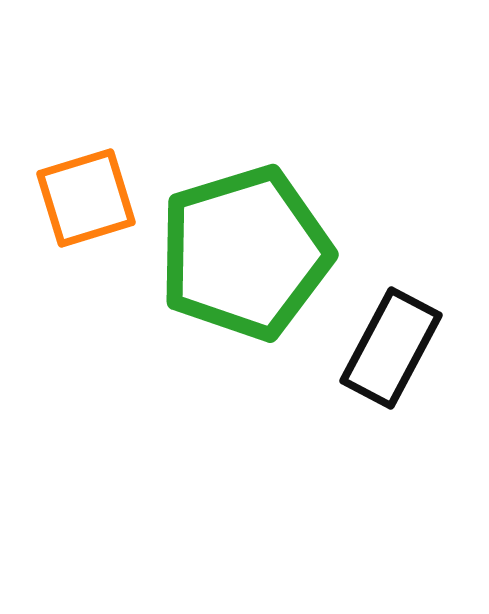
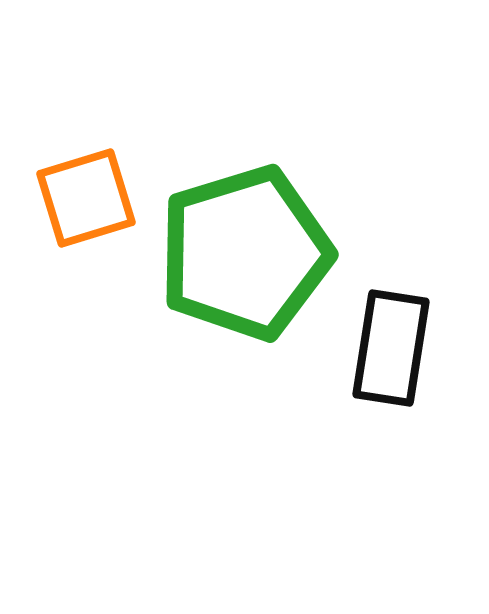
black rectangle: rotated 19 degrees counterclockwise
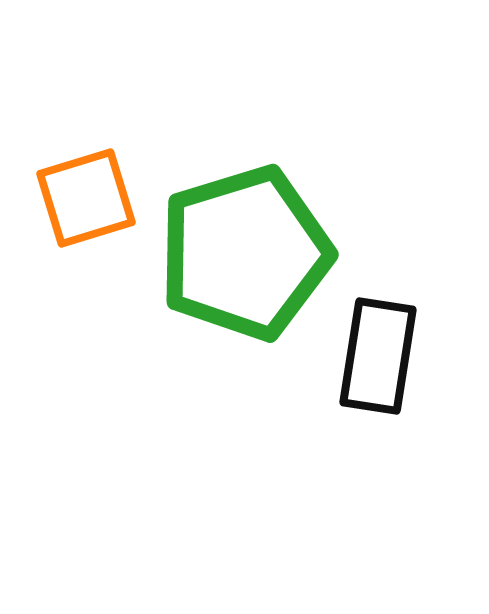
black rectangle: moved 13 px left, 8 px down
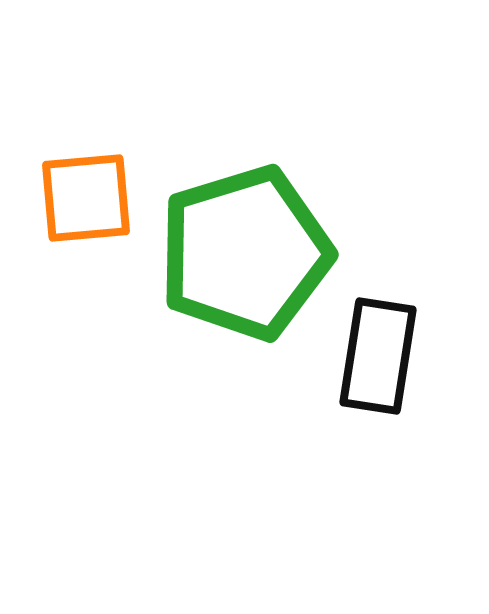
orange square: rotated 12 degrees clockwise
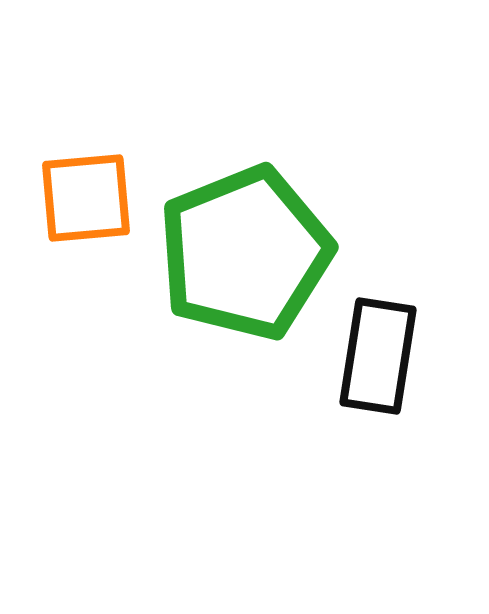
green pentagon: rotated 5 degrees counterclockwise
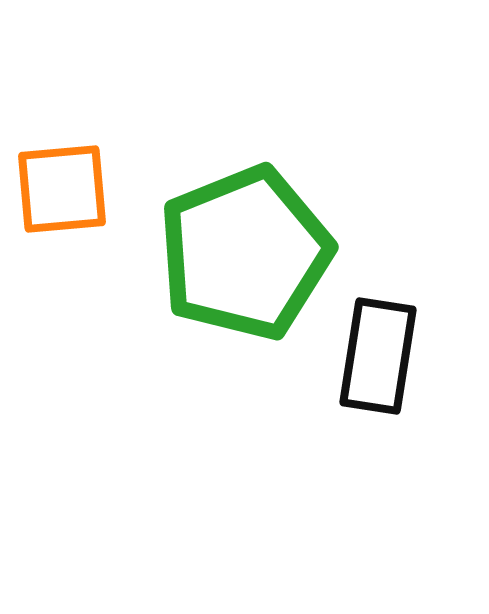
orange square: moved 24 px left, 9 px up
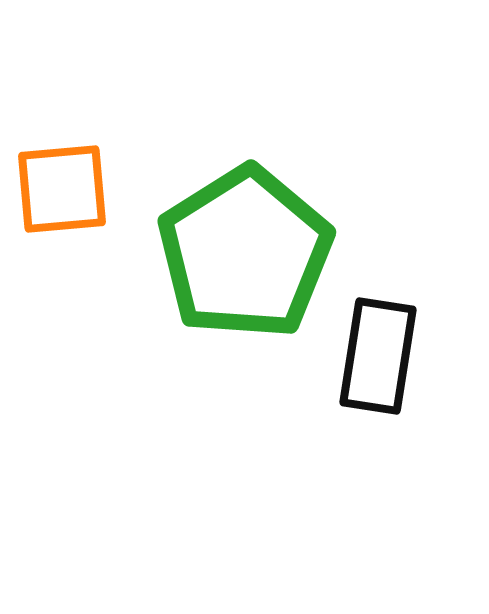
green pentagon: rotated 10 degrees counterclockwise
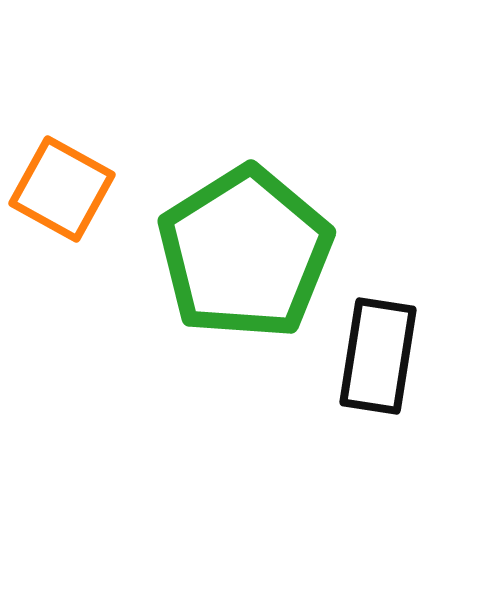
orange square: rotated 34 degrees clockwise
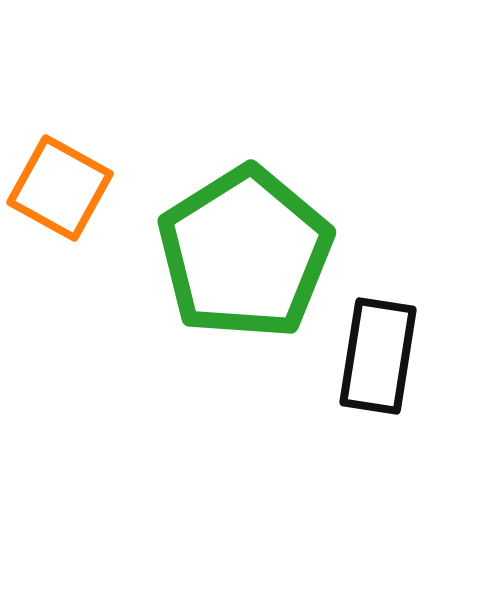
orange square: moved 2 px left, 1 px up
